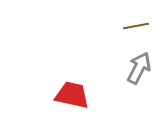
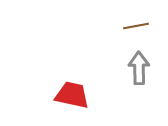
gray arrow: rotated 28 degrees counterclockwise
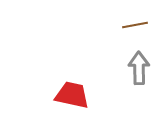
brown line: moved 1 px left, 1 px up
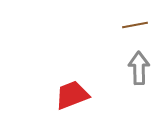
red trapezoid: rotated 33 degrees counterclockwise
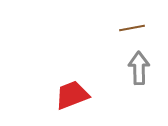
brown line: moved 3 px left, 3 px down
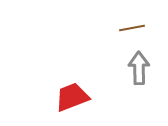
red trapezoid: moved 2 px down
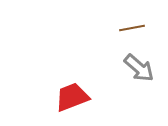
gray arrow: rotated 132 degrees clockwise
